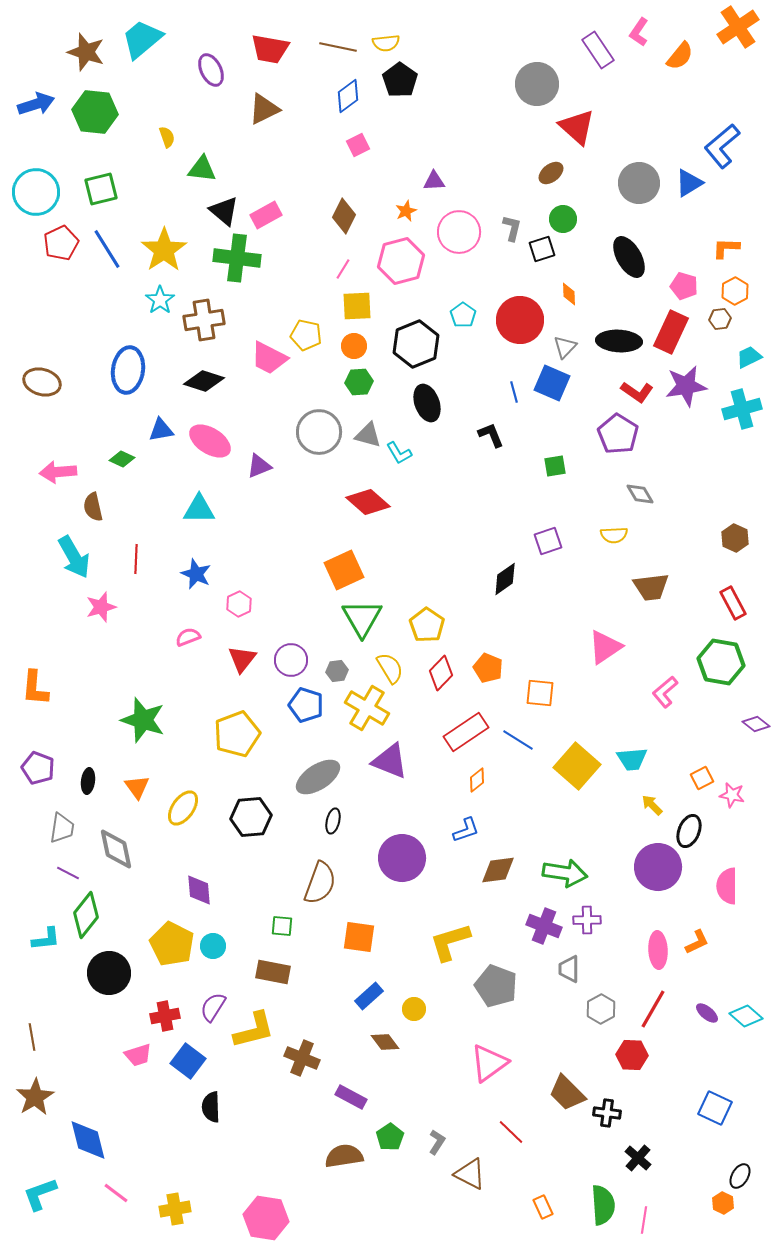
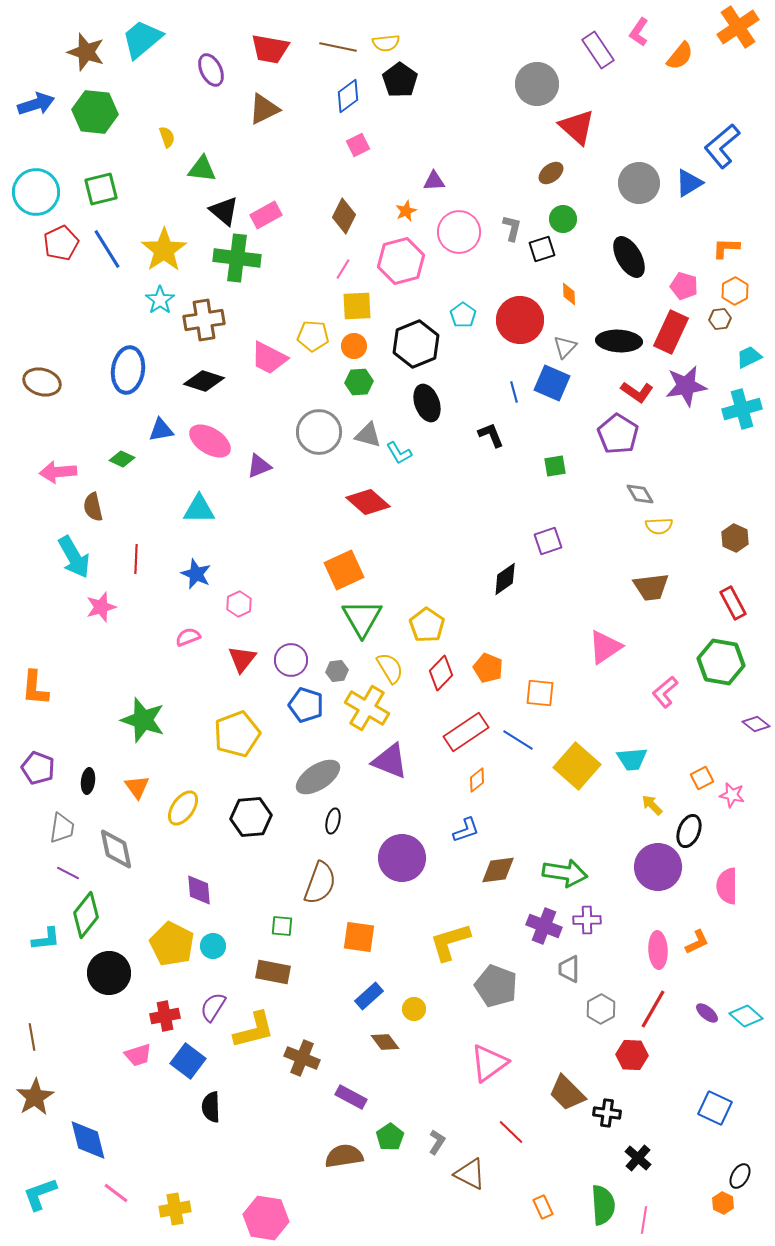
yellow pentagon at (306, 335): moved 7 px right, 1 px down; rotated 8 degrees counterclockwise
yellow semicircle at (614, 535): moved 45 px right, 9 px up
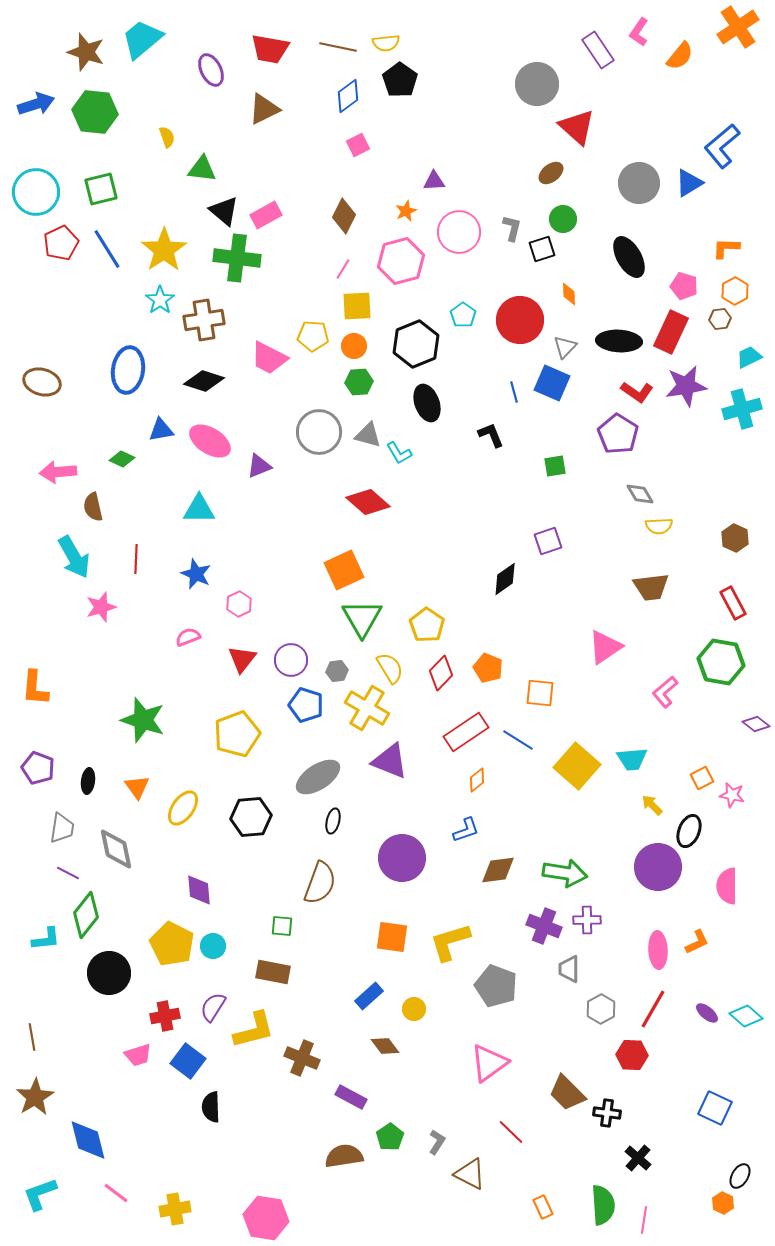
orange square at (359, 937): moved 33 px right
brown diamond at (385, 1042): moved 4 px down
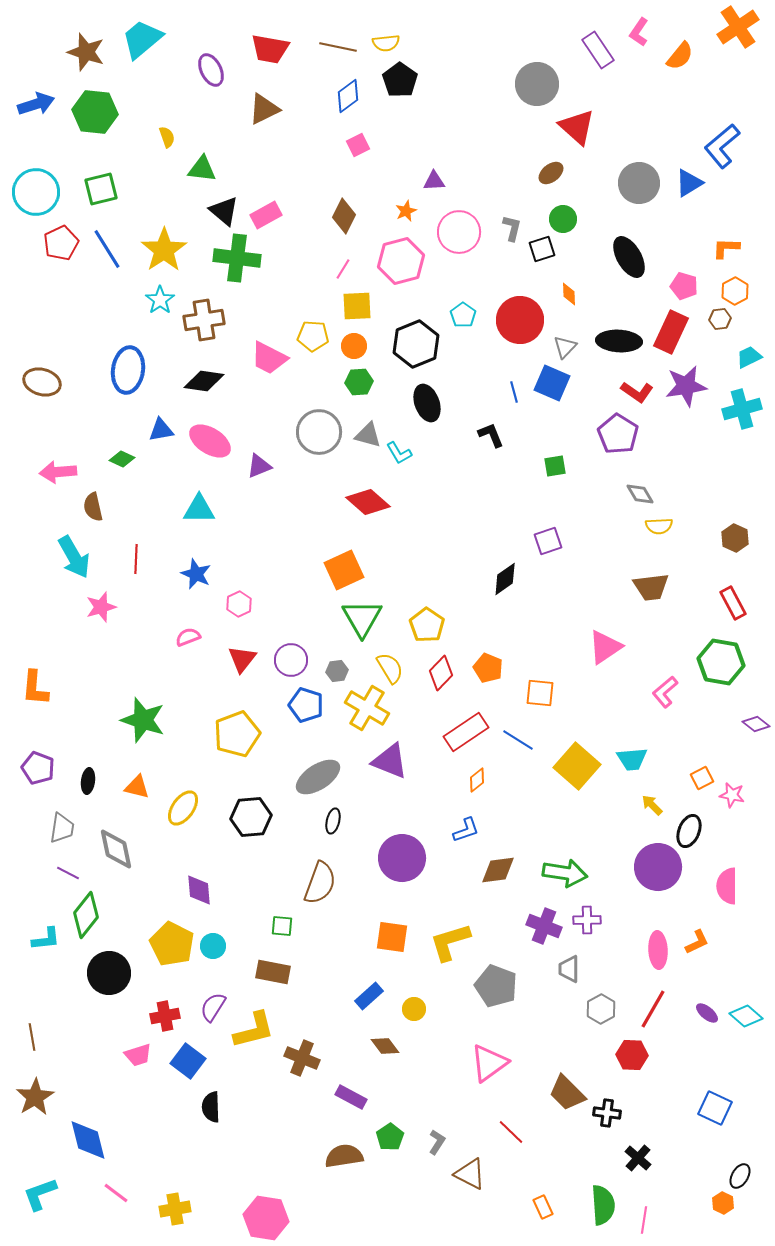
black diamond at (204, 381): rotated 9 degrees counterclockwise
orange triangle at (137, 787): rotated 40 degrees counterclockwise
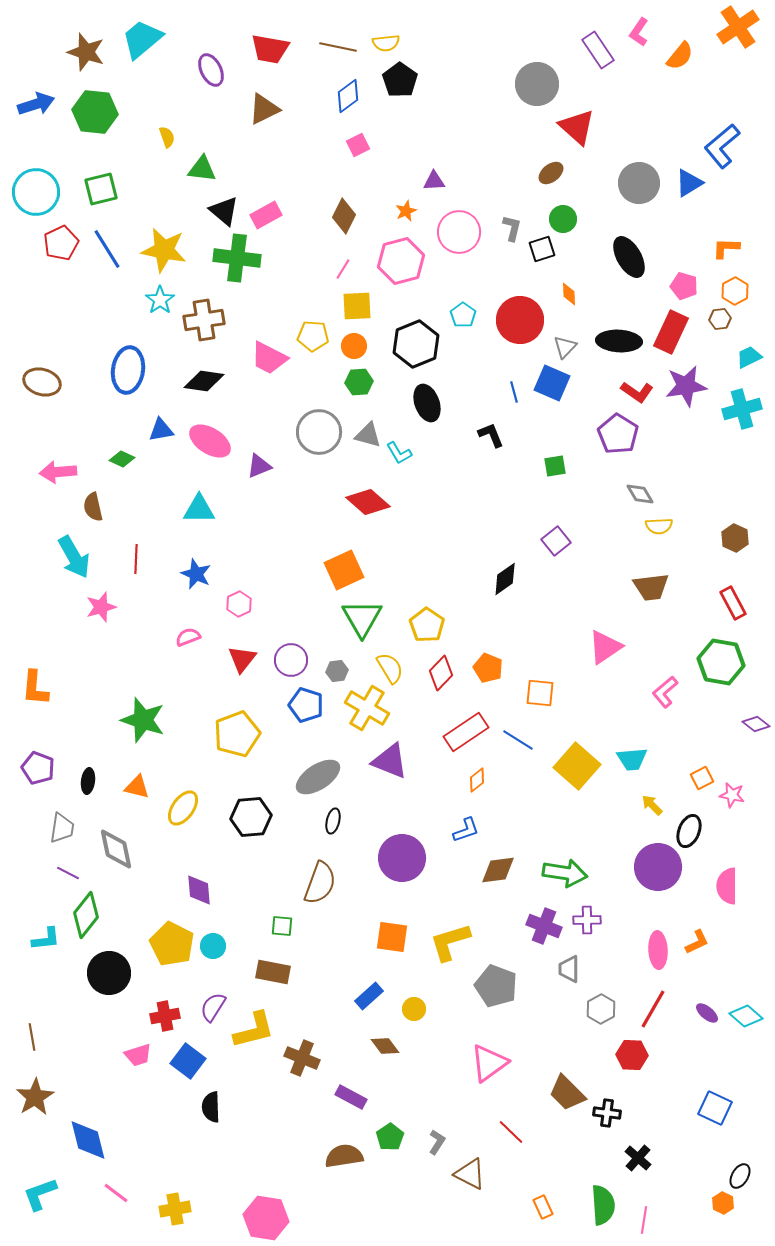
yellow star at (164, 250): rotated 27 degrees counterclockwise
purple square at (548, 541): moved 8 px right; rotated 20 degrees counterclockwise
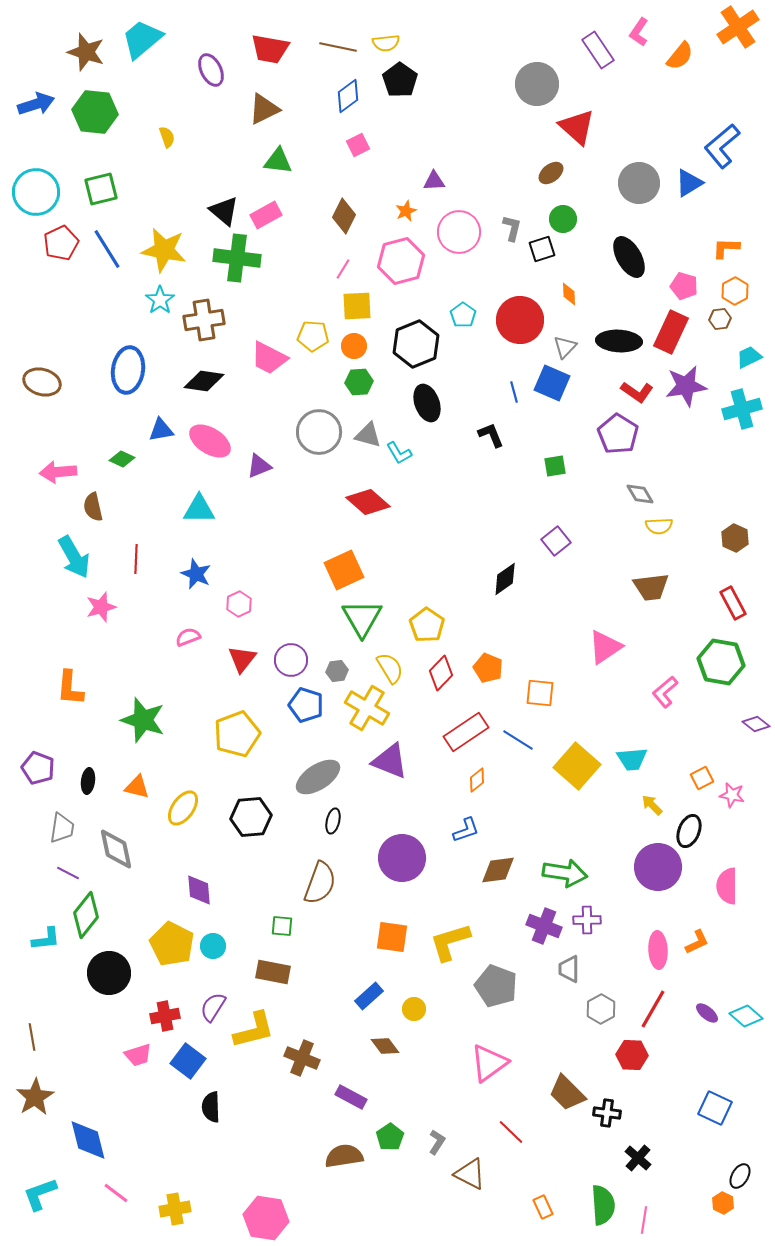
green triangle at (202, 169): moved 76 px right, 8 px up
orange L-shape at (35, 688): moved 35 px right
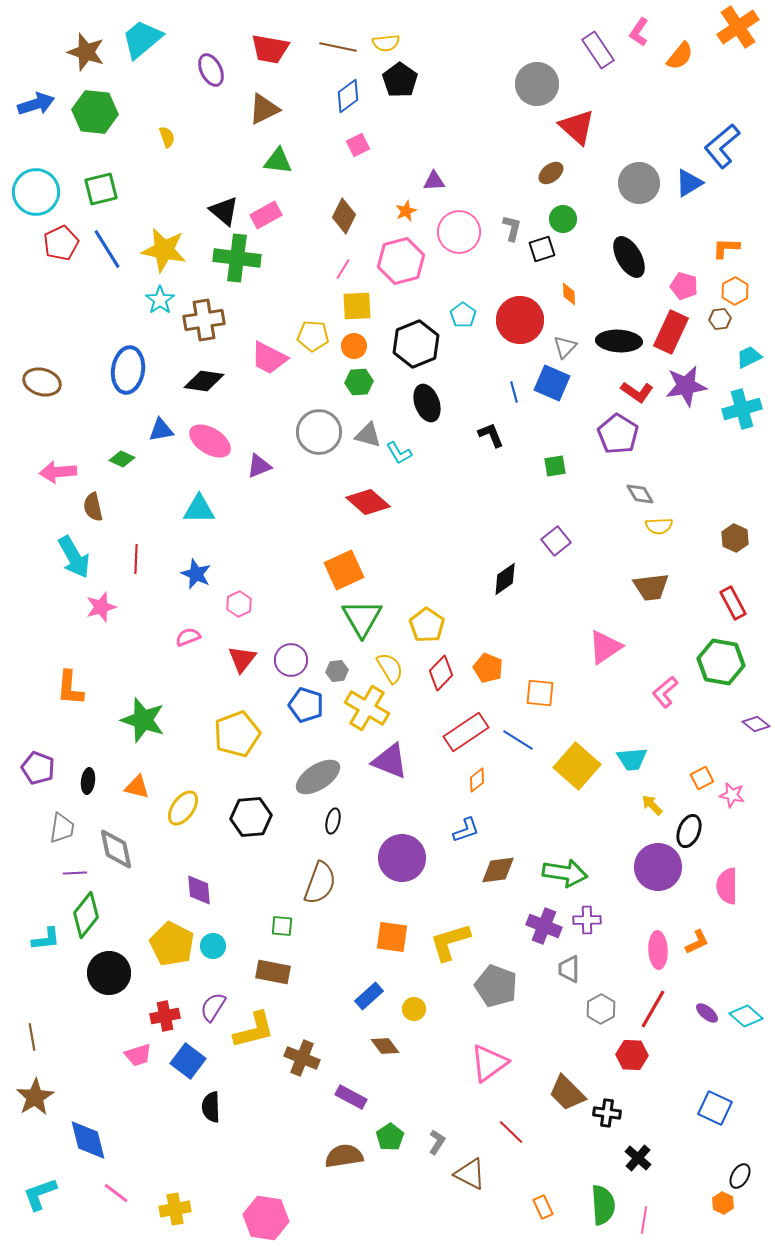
purple line at (68, 873): moved 7 px right; rotated 30 degrees counterclockwise
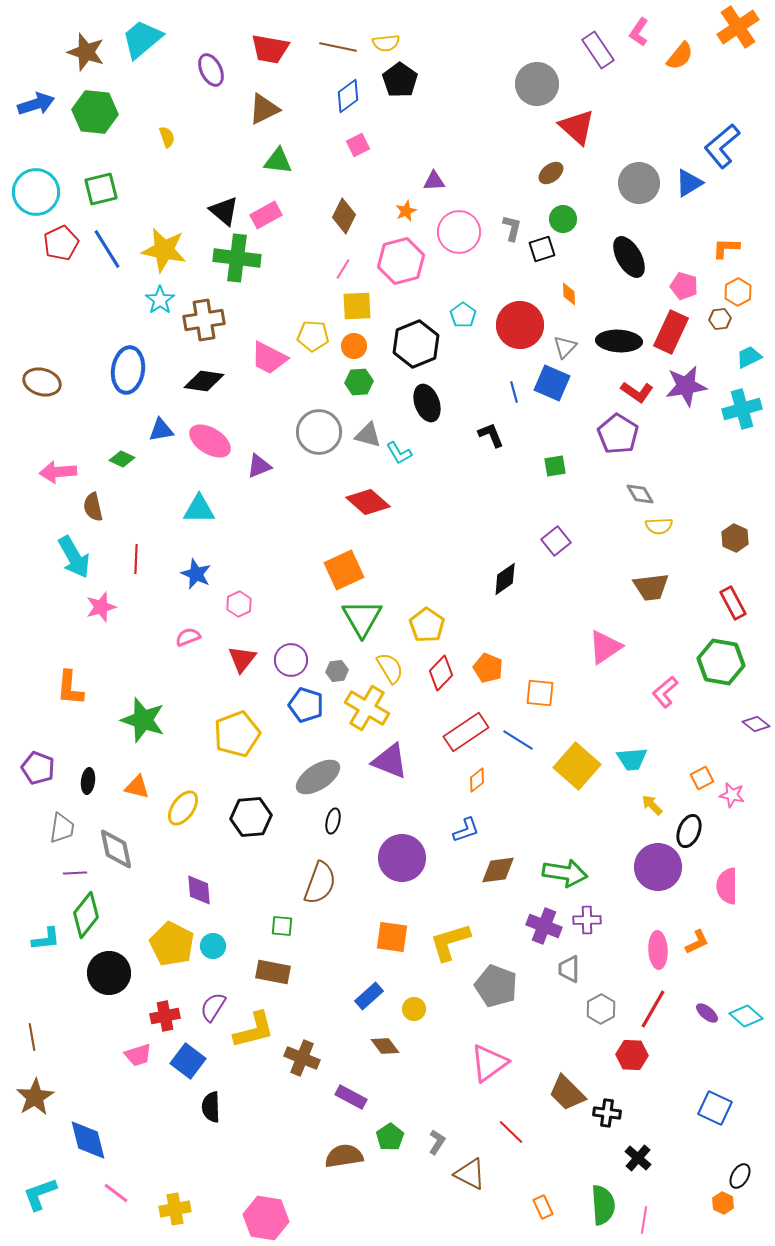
orange hexagon at (735, 291): moved 3 px right, 1 px down
red circle at (520, 320): moved 5 px down
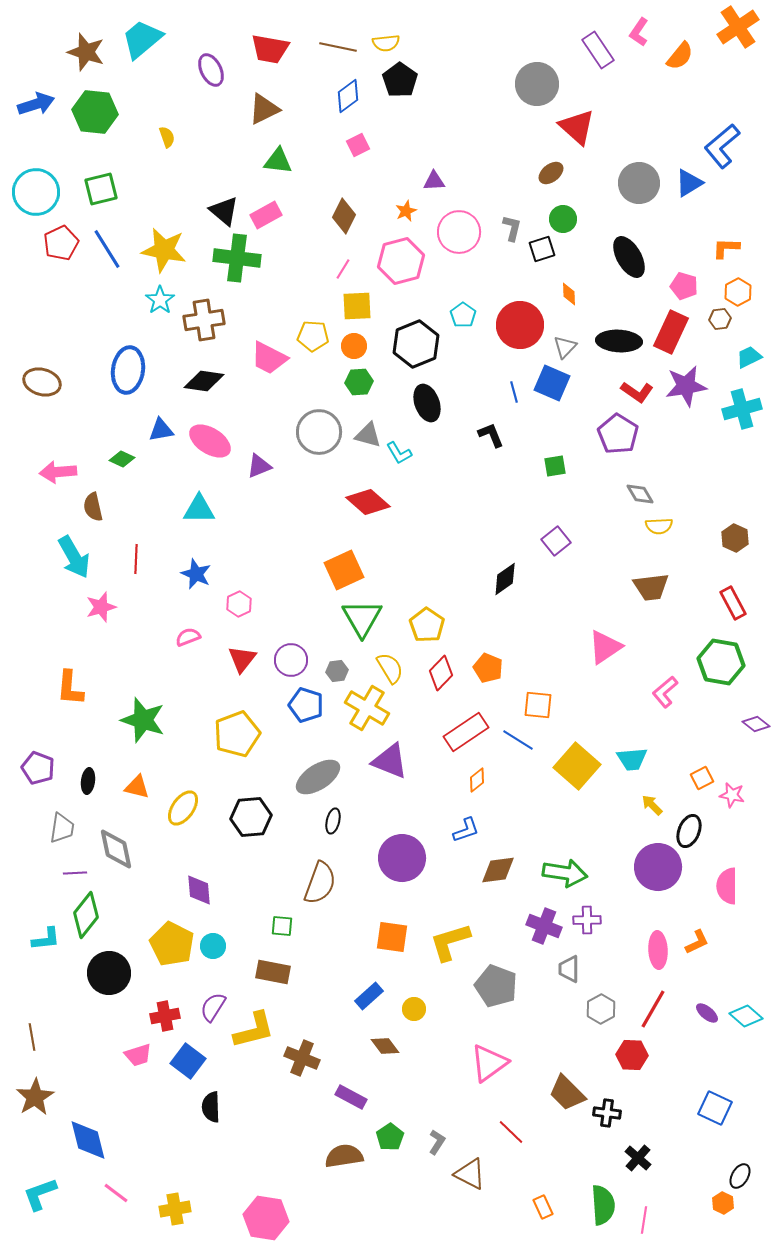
orange square at (540, 693): moved 2 px left, 12 px down
